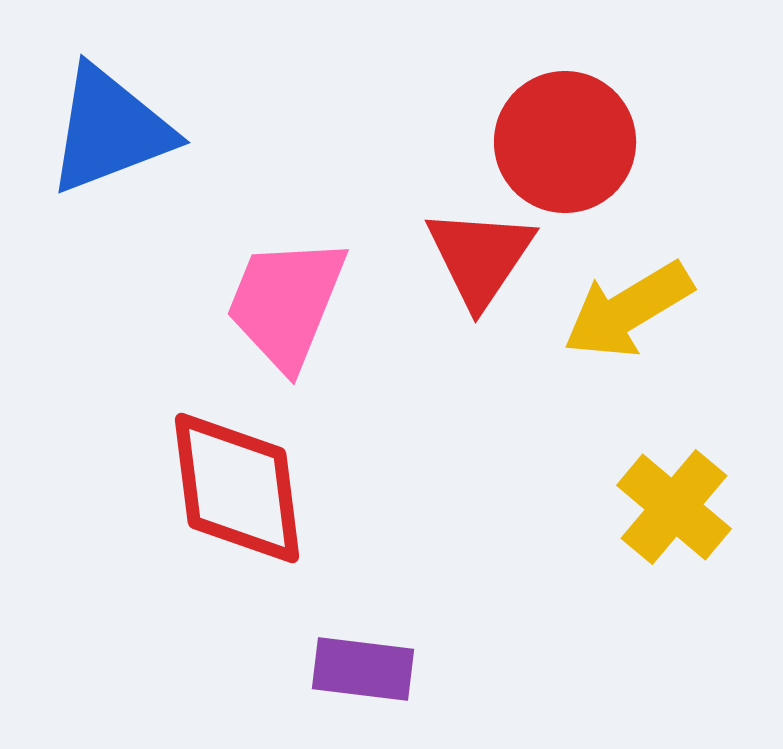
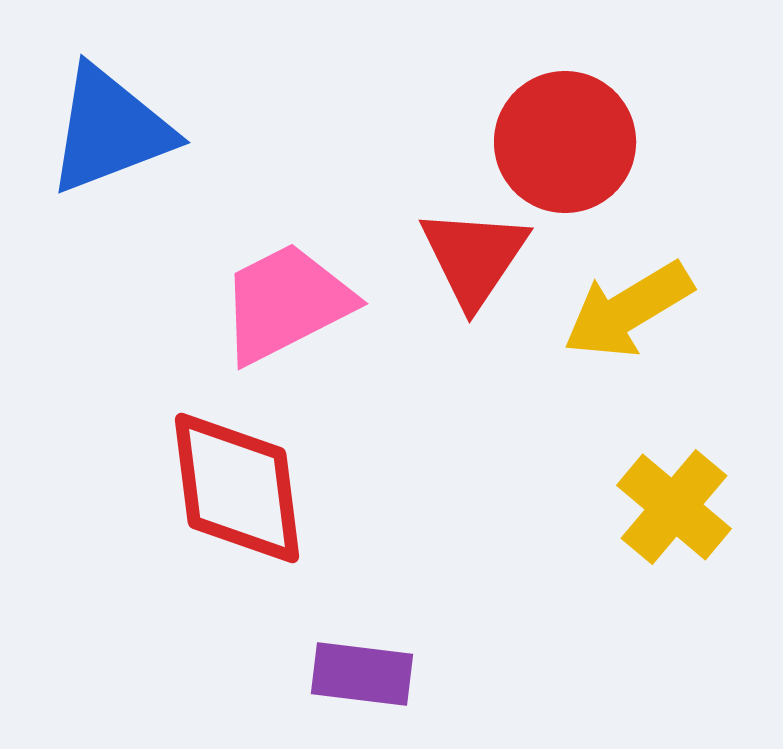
red triangle: moved 6 px left
pink trapezoid: rotated 41 degrees clockwise
purple rectangle: moved 1 px left, 5 px down
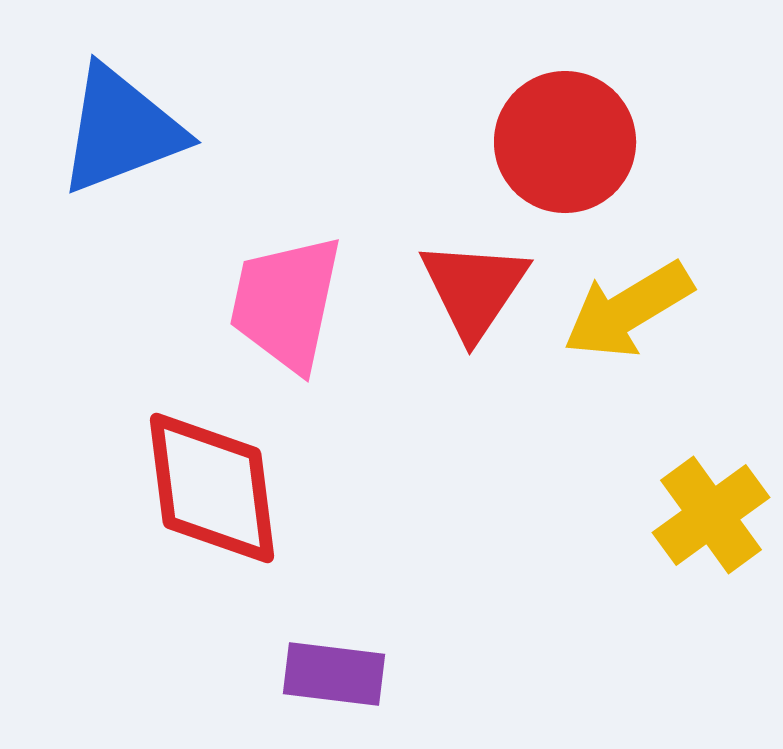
blue triangle: moved 11 px right
red triangle: moved 32 px down
pink trapezoid: rotated 51 degrees counterclockwise
red diamond: moved 25 px left
yellow cross: moved 37 px right, 8 px down; rotated 14 degrees clockwise
purple rectangle: moved 28 px left
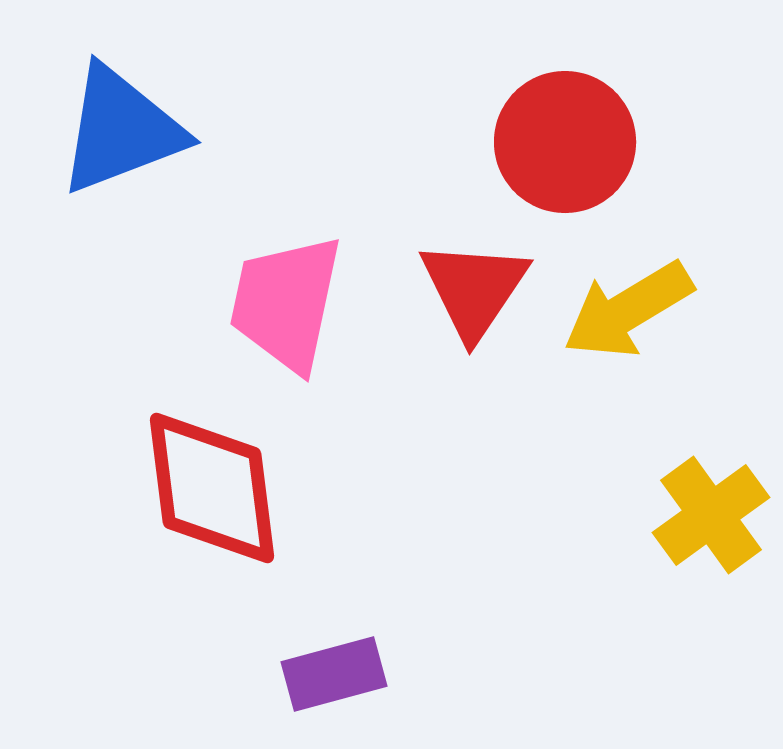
purple rectangle: rotated 22 degrees counterclockwise
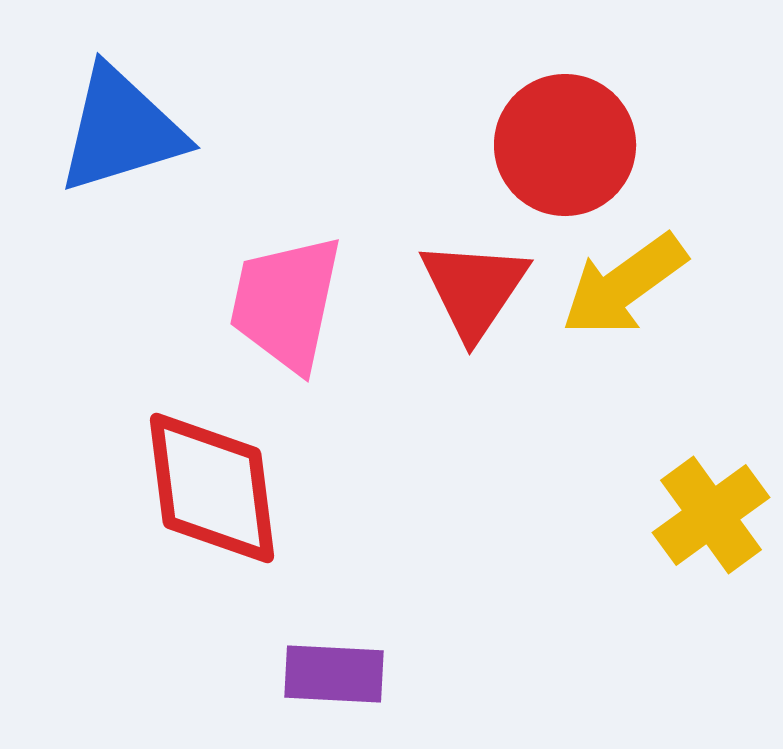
blue triangle: rotated 4 degrees clockwise
red circle: moved 3 px down
yellow arrow: moved 4 px left, 25 px up; rotated 5 degrees counterclockwise
purple rectangle: rotated 18 degrees clockwise
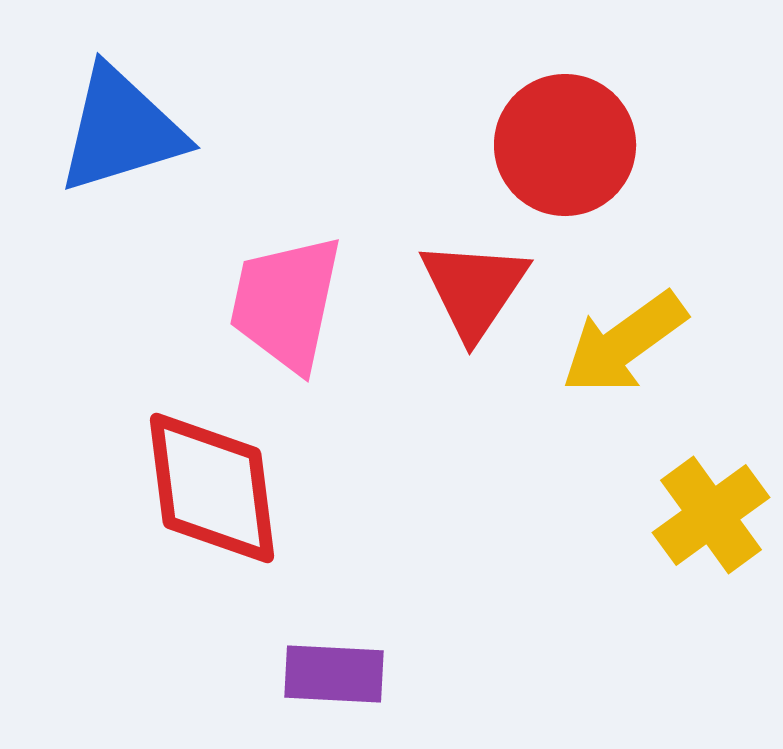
yellow arrow: moved 58 px down
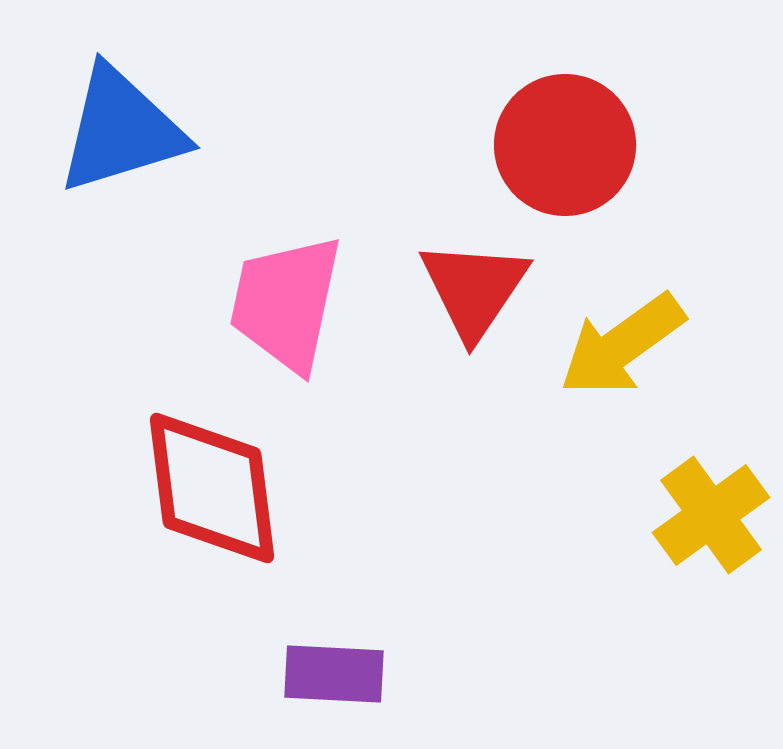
yellow arrow: moved 2 px left, 2 px down
